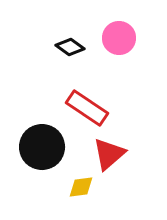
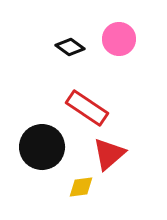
pink circle: moved 1 px down
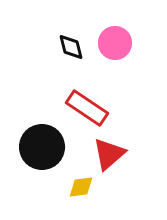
pink circle: moved 4 px left, 4 px down
black diamond: moved 1 px right; rotated 40 degrees clockwise
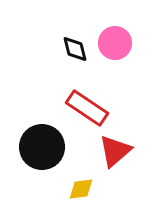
black diamond: moved 4 px right, 2 px down
red triangle: moved 6 px right, 3 px up
yellow diamond: moved 2 px down
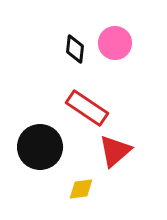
black diamond: rotated 20 degrees clockwise
black circle: moved 2 px left
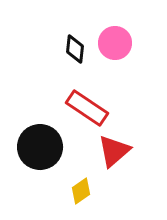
red triangle: moved 1 px left
yellow diamond: moved 2 px down; rotated 28 degrees counterclockwise
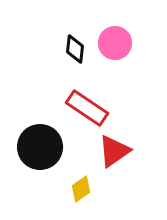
red triangle: rotated 6 degrees clockwise
yellow diamond: moved 2 px up
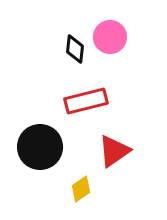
pink circle: moved 5 px left, 6 px up
red rectangle: moved 1 px left, 7 px up; rotated 48 degrees counterclockwise
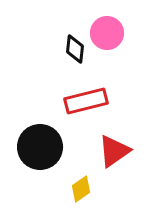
pink circle: moved 3 px left, 4 px up
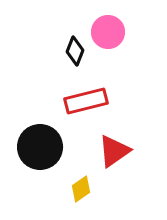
pink circle: moved 1 px right, 1 px up
black diamond: moved 2 px down; rotated 16 degrees clockwise
